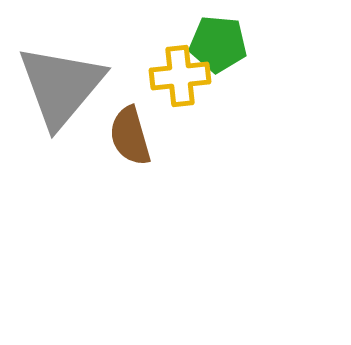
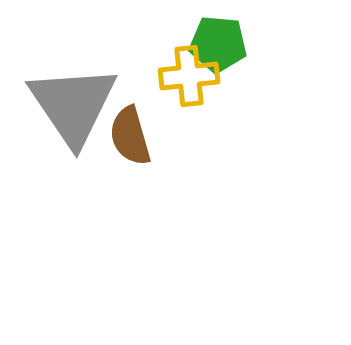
yellow cross: moved 9 px right
gray triangle: moved 12 px right, 19 px down; rotated 14 degrees counterclockwise
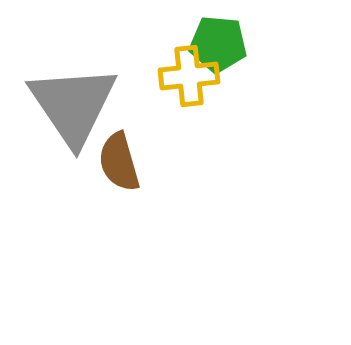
brown semicircle: moved 11 px left, 26 px down
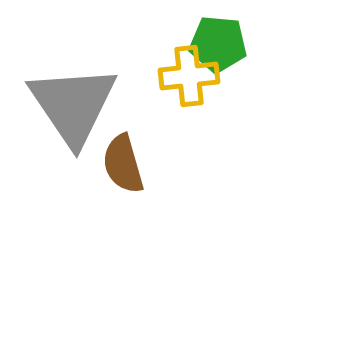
brown semicircle: moved 4 px right, 2 px down
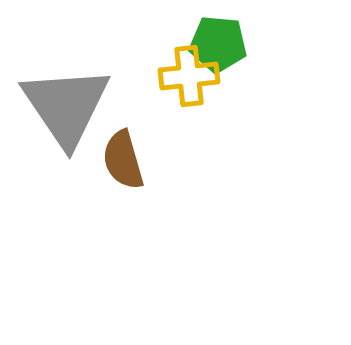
gray triangle: moved 7 px left, 1 px down
brown semicircle: moved 4 px up
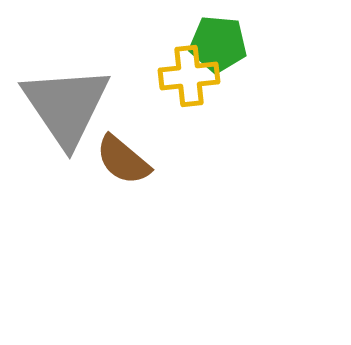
brown semicircle: rotated 34 degrees counterclockwise
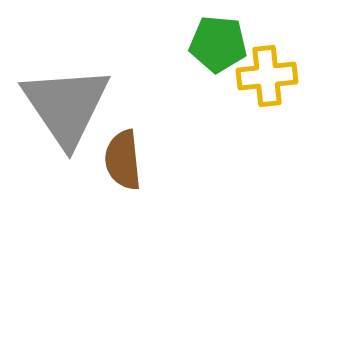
yellow cross: moved 78 px right
brown semicircle: rotated 44 degrees clockwise
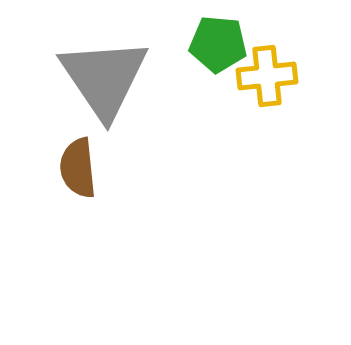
gray triangle: moved 38 px right, 28 px up
brown semicircle: moved 45 px left, 8 px down
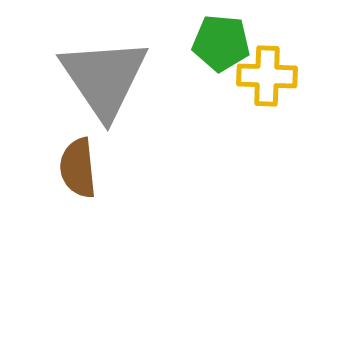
green pentagon: moved 3 px right, 1 px up
yellow cross: rotated 8 degrees clockwise
